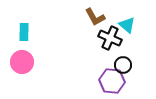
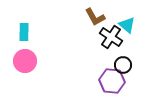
black cross: moved 1 px right, 1 px up; rotated 10 degrees clockwise
pink circle: moved 3 px right, 1 px up
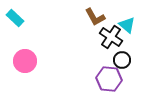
cyan rectangle: moved 9 px left, 14 px up; rotated 48 degrees counterclockwise
black circle: moved 1 px left, 5 px up
purple hexagon: moved 3 px left, 2 px up
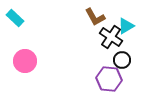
cyan triangle: moved 1 px left, 1 px down; rotated 48 degrees clockwise
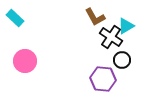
purple hexagon: moved 6 px left
